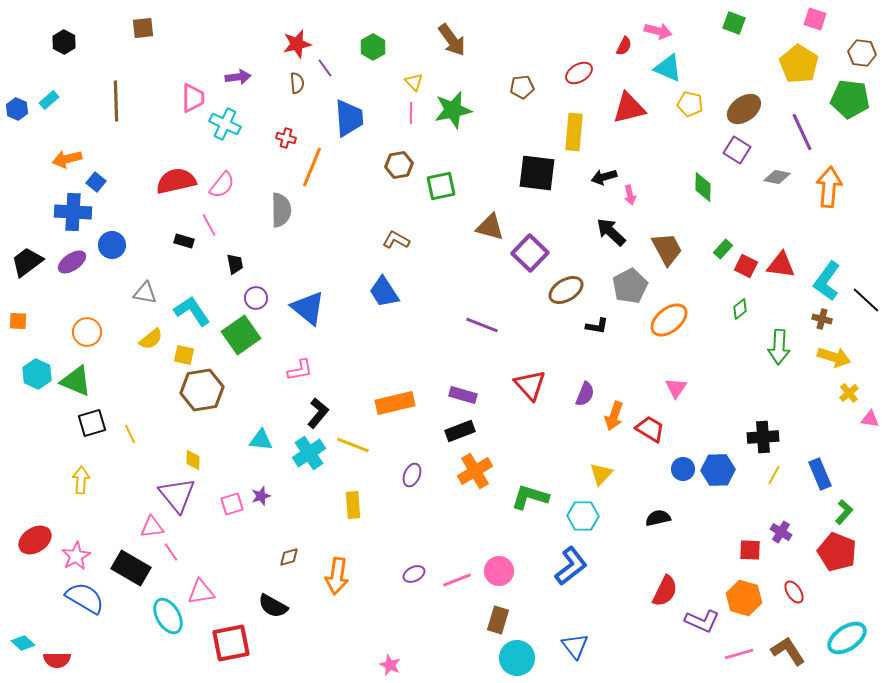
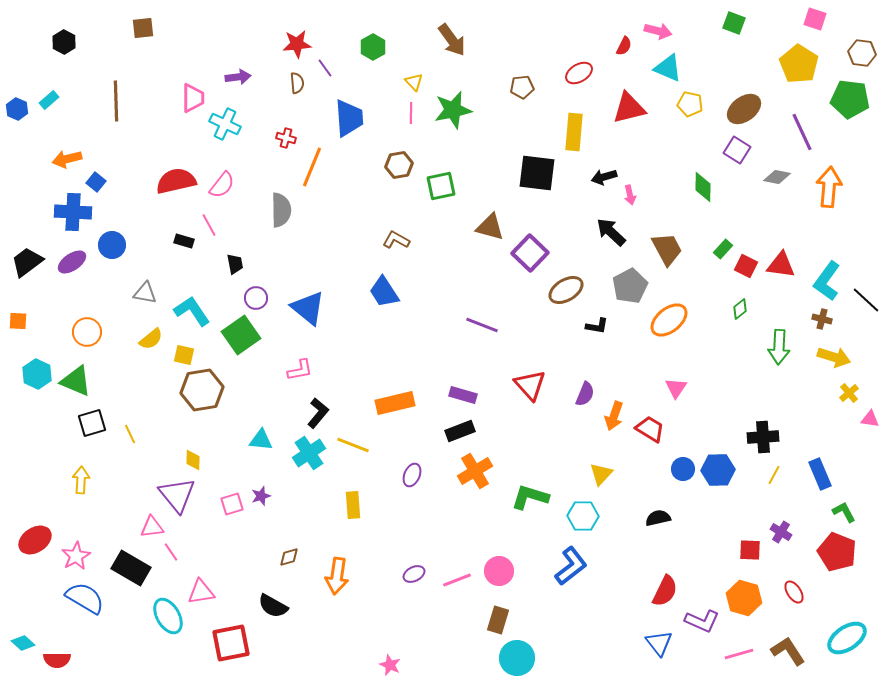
red star at (297, 44): rotated 8 degrees clockwise
green L-shape at (844, 512): rotated 70 degrees counterclockwise
blue triangle at (575, 646): moved 84 px right, 3 px up
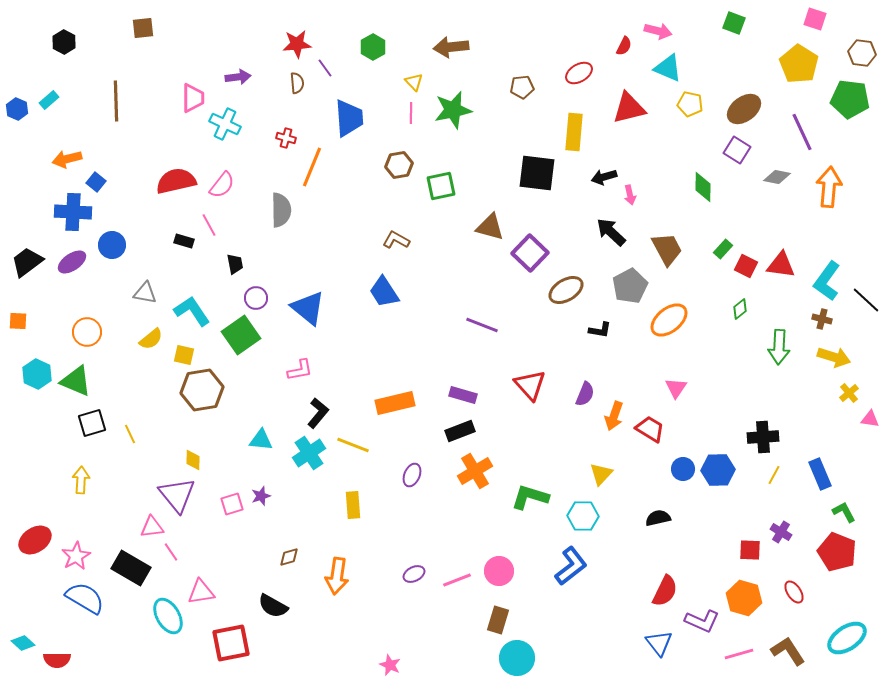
brown arrow at (452, 40): moved 1 px left, 7 px down; rotated 120 degrees clockwise
black L-shape at (597, 326): moved 3 px right, 4 px down
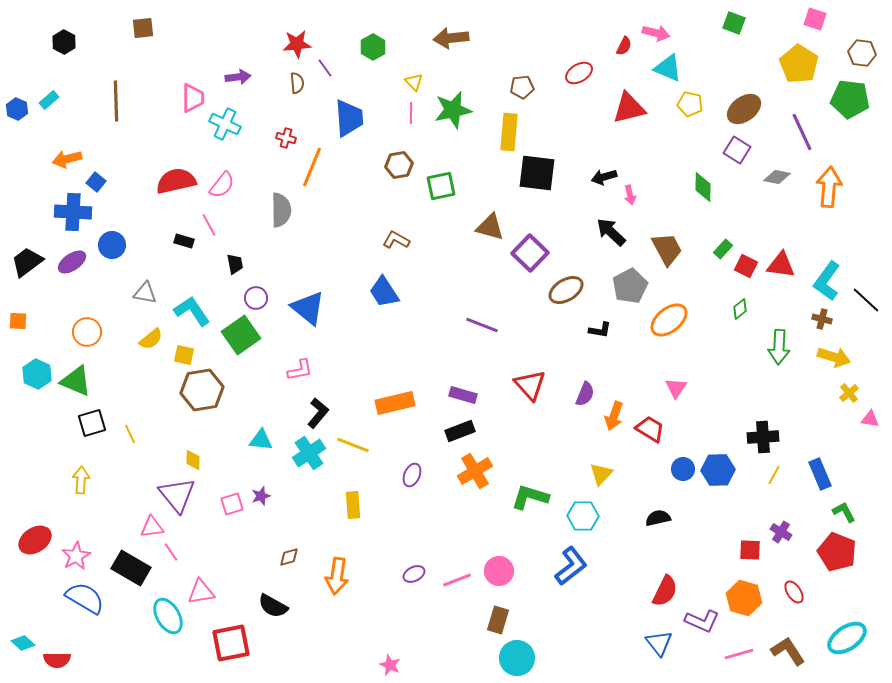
pink arrow at (658, 31): moved 2 px left, 2 px down
brown arrow at (451, 47): moved 9 px up
yellow rectangle at (574, 132): moved 65 px left
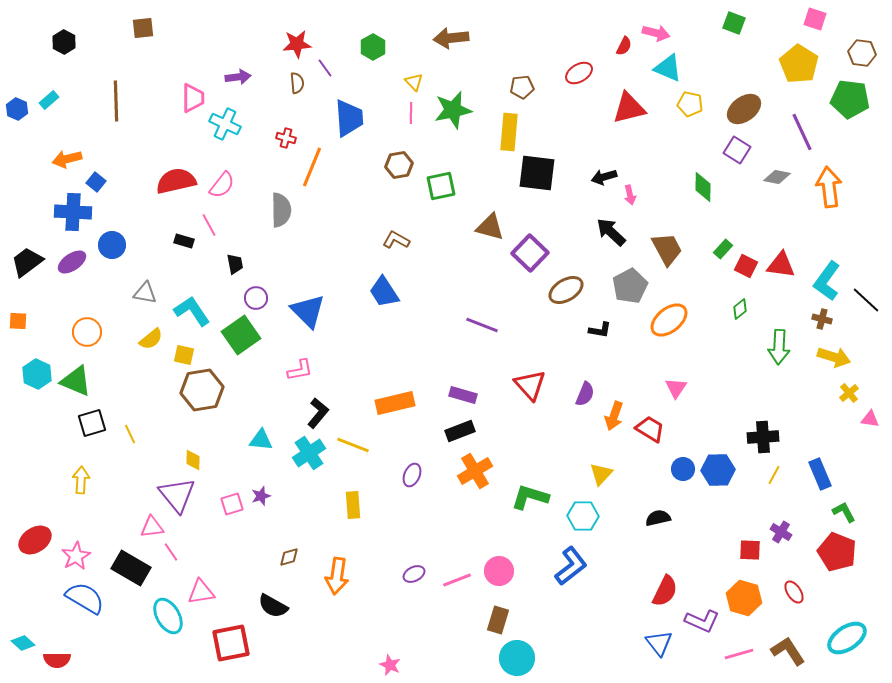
orange arrow at (829, 187): rotated 12 degrees counterclockwise
blue triangle at (308, 308): moved 3 px down; rotated 6 degrees clockwise
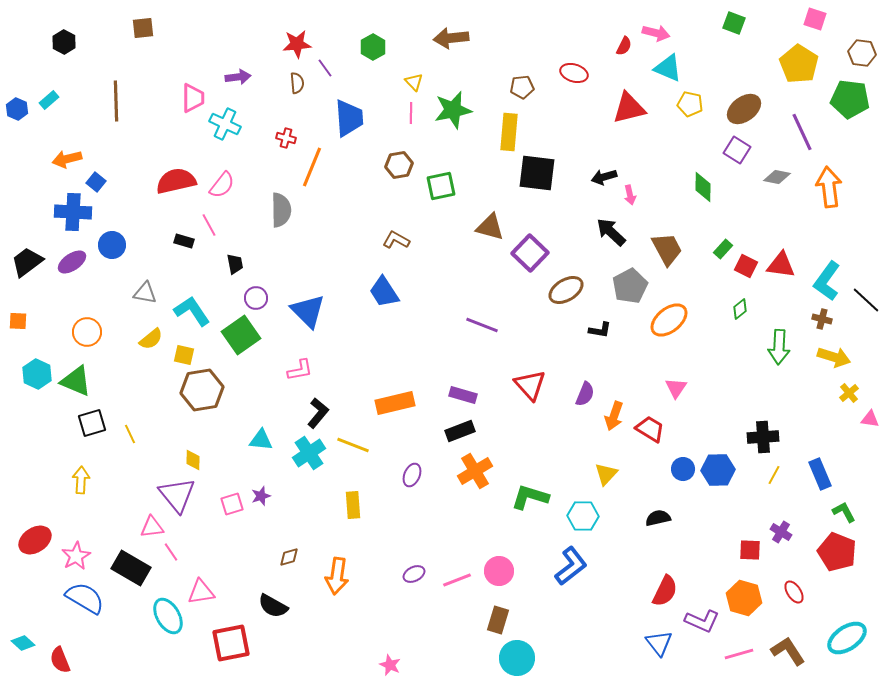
red ellipse at (579, 73): moved 5 px left; rotated 48 degrees clockwise
yellow triangle at (601, 474): moved 5 px right
red semicircle at (57, 660): moved 3 px right; rotated 68 degrees clockwise
